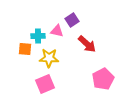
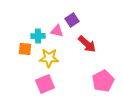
pink pentagon: moved 2 px down
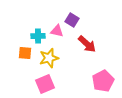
purple square: rotated 24 degrees counterclockwise
orange square: moved 4 px down
yellow star: rotated 18 degrees counterclockwise
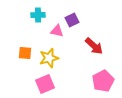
purple square: rotated 32 degrees clockwise
cyan cross: moved 21 px up
red arrow: moved 7 px right, 2 px down
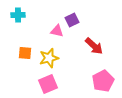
cyan cross: moved 20 px left
pink square: moved 3 px right
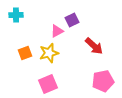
cyan cross: moved 2 px left
pink triangle: rotated 40 degrees counterclockwise
orange square: rotated 24 degrees counterclockwise
yellow star: moved 5 px up
pink pentagon: rotated 15 degrees clockwise
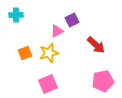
red arrow: moved 2 px right, 1 px up
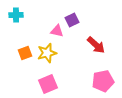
pink triangle: rotated 40 degrees clockwise
yellow star: moved 2 px left
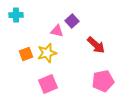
purple square: moved 1 px down; rotated 16 degrees counterclockwise
orange square: moved 1 px right, 1 px down
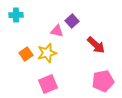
orange square: rotated 16 degrees counterclockwise
